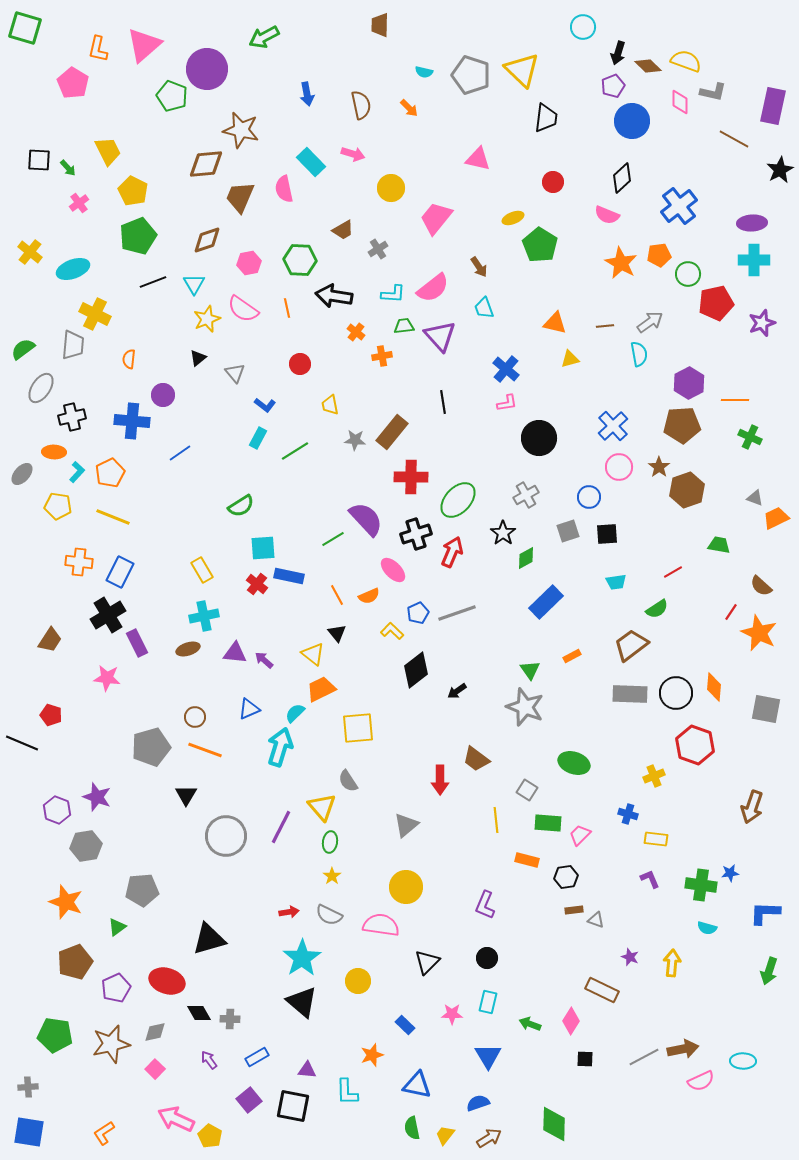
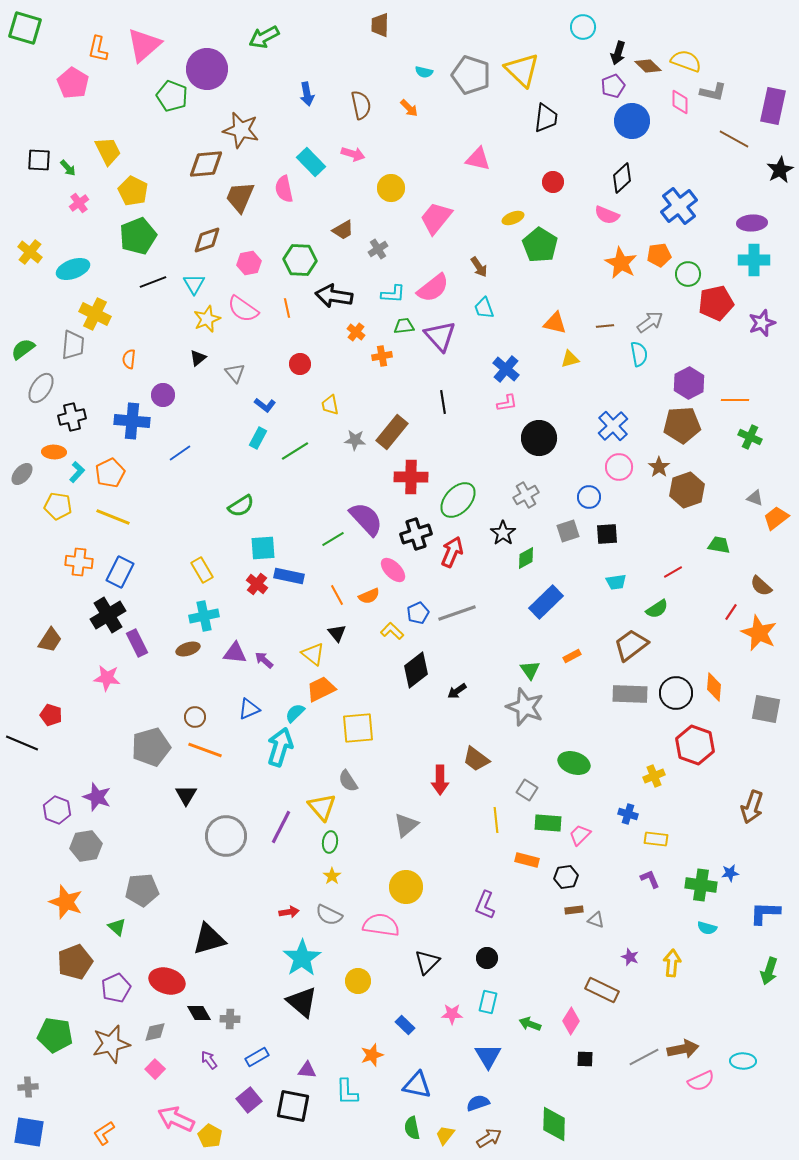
orange trapezoid at (776, 518): rotated 12 degrees counterclockwise
green triangle at (117, 927): rotated 42 degrees counterclockwise
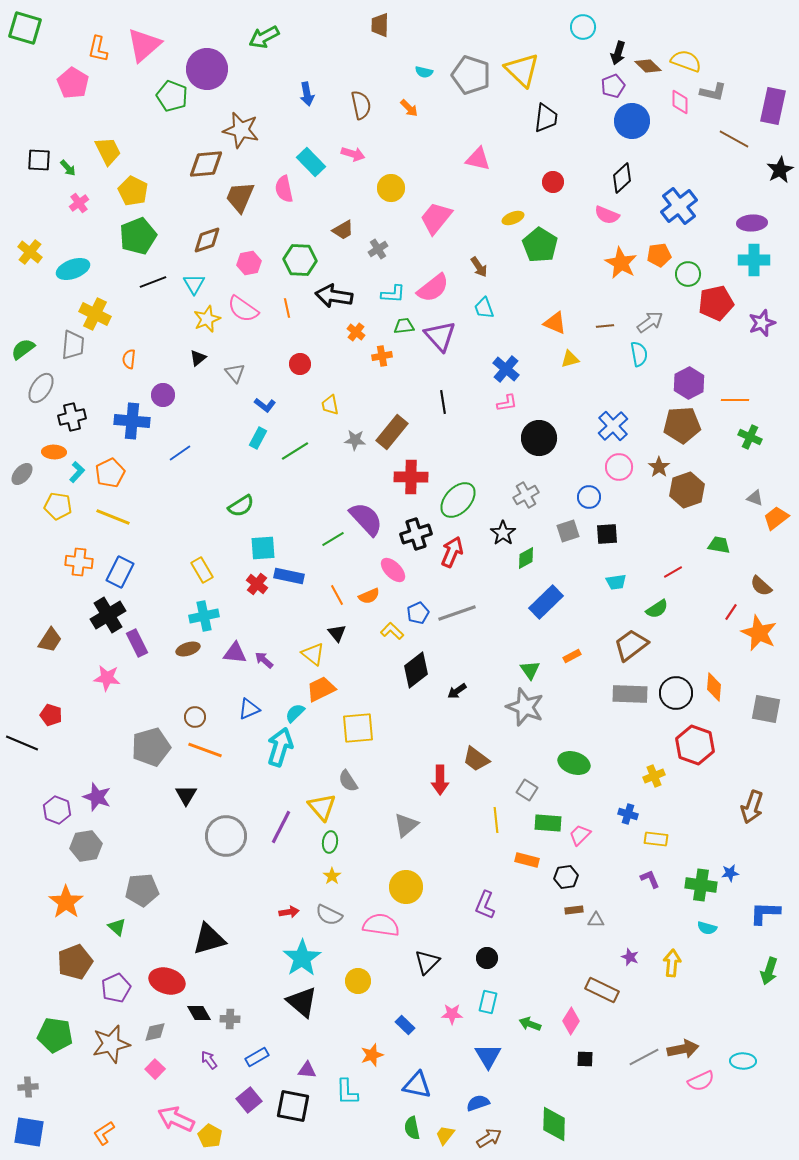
orange triangle at (555, 323): rotated 10 degrees clockwise
orange star at (66, 902): rotated 16 degrees clockwise
gray triangle at (596, 920): rotated 18 degrees counterclockwise
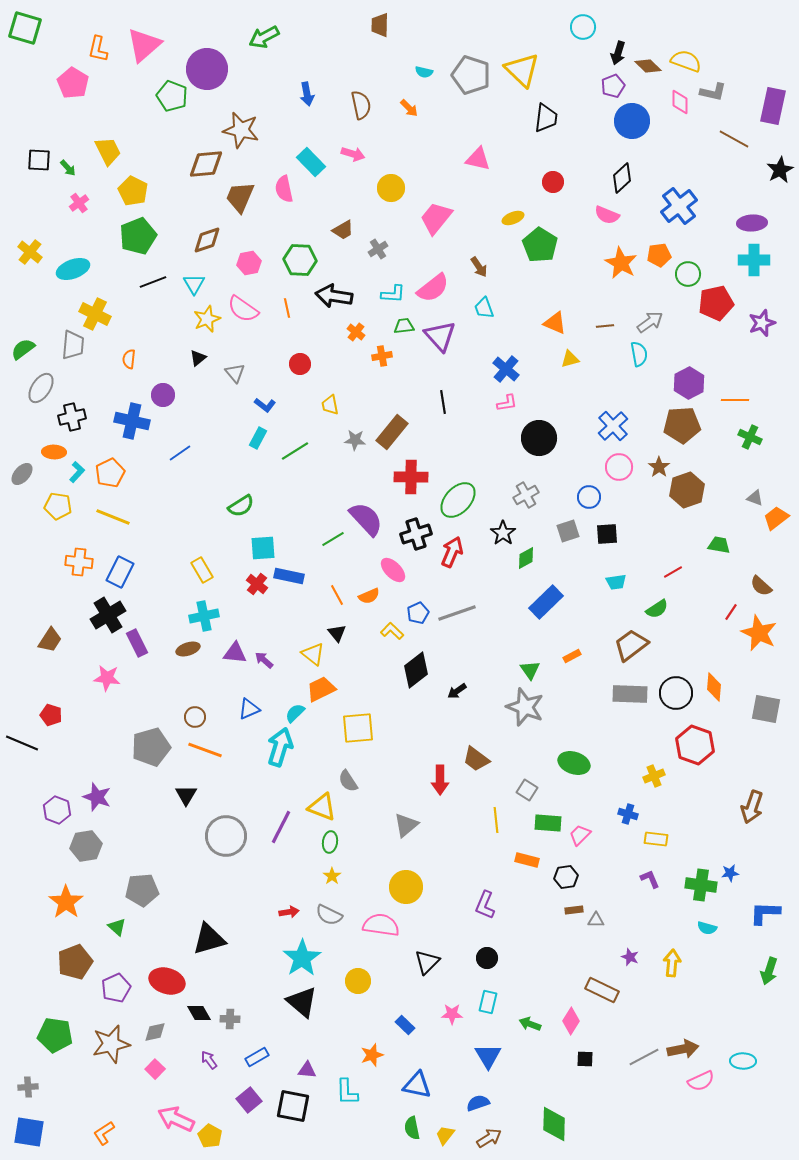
blue cross at (132, 421): rotated 8 degrees clockwise
yellow triangle at (322, 807): rotated 28 degrees counterclockwise
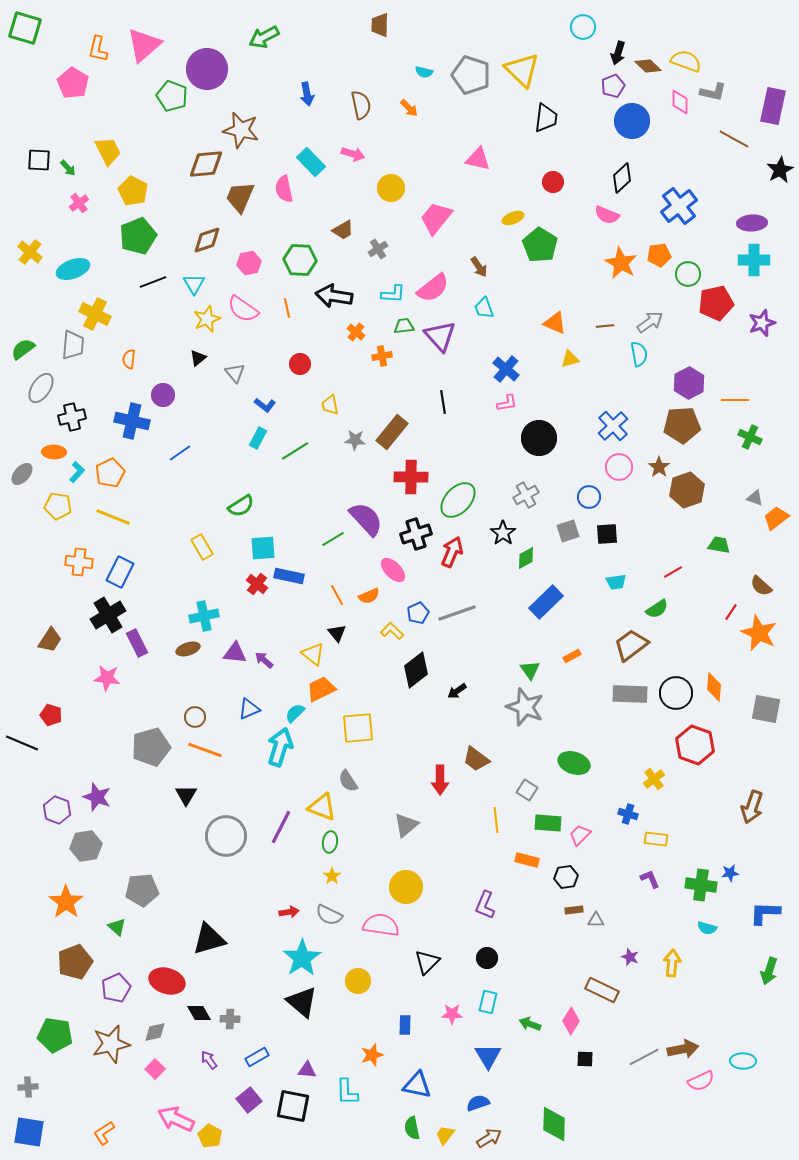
yellow rectangle at (202, 570): moved 23 px up
yellow cross at (654, 776): moved 3 px down; rotated 15 degrees counterclockwise
blue rectangle at (405, 1025): rotated 48 degrees clockwise
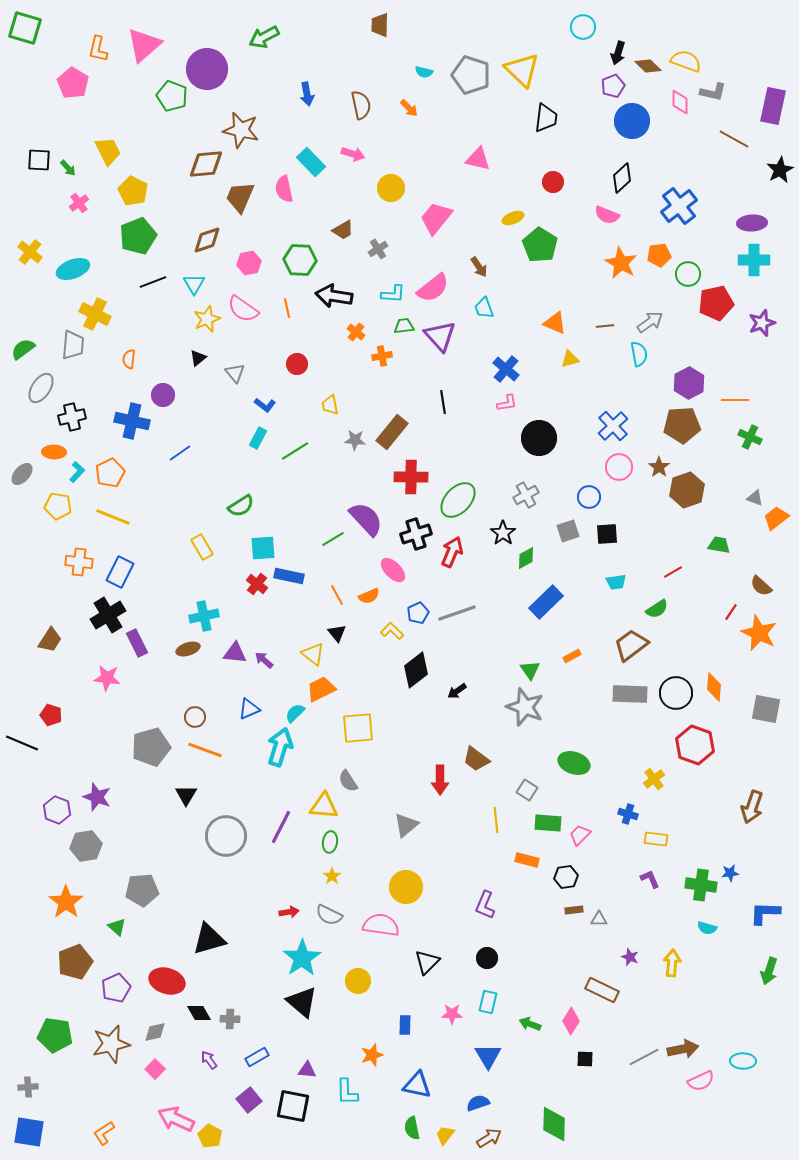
red circle at (300, 364): moved 3 px left
yellow triangle at (322, 807): moved 2 px right, 1 px up; rotated 16 degrees counterclockwise
gray triangle at (596, 920): moved 3 px right, 1 px up
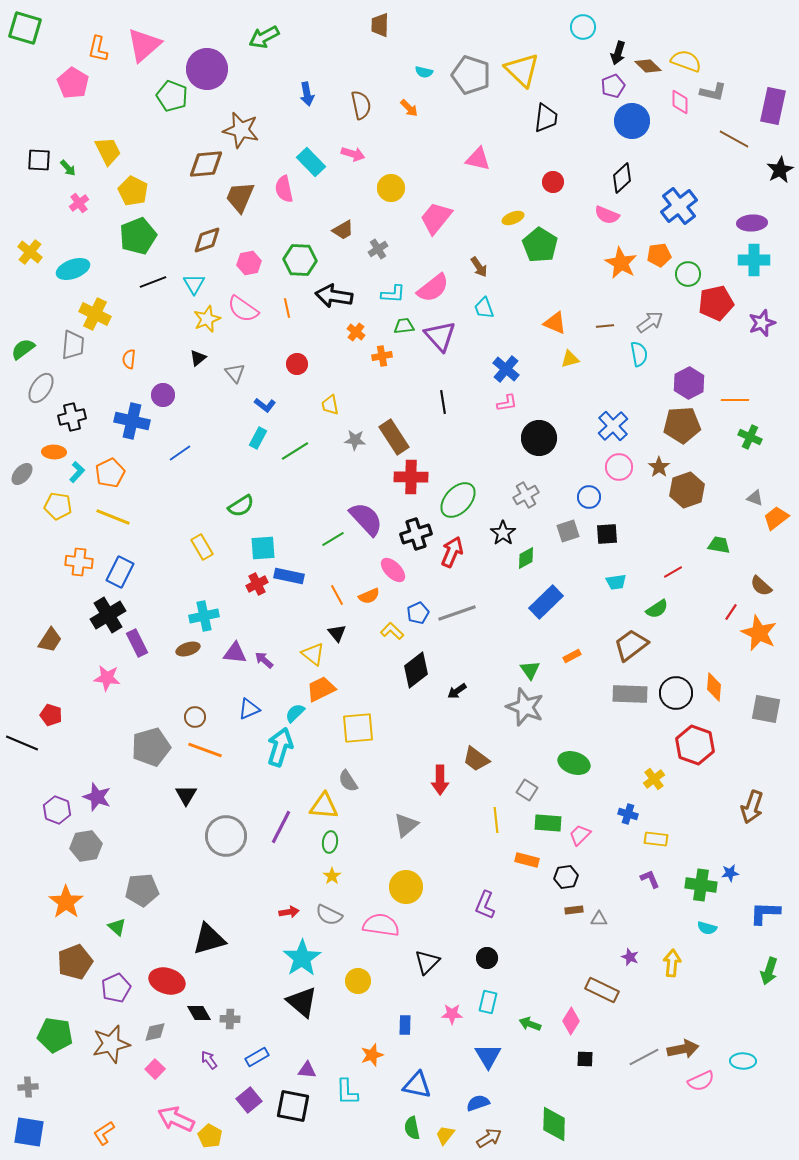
brown rectangle at (392, 432): moved 2 px right, 5 px down; rotated 72 degrees counterclockwise
red cross at (257, 584): rotated 25 degrees clockwise
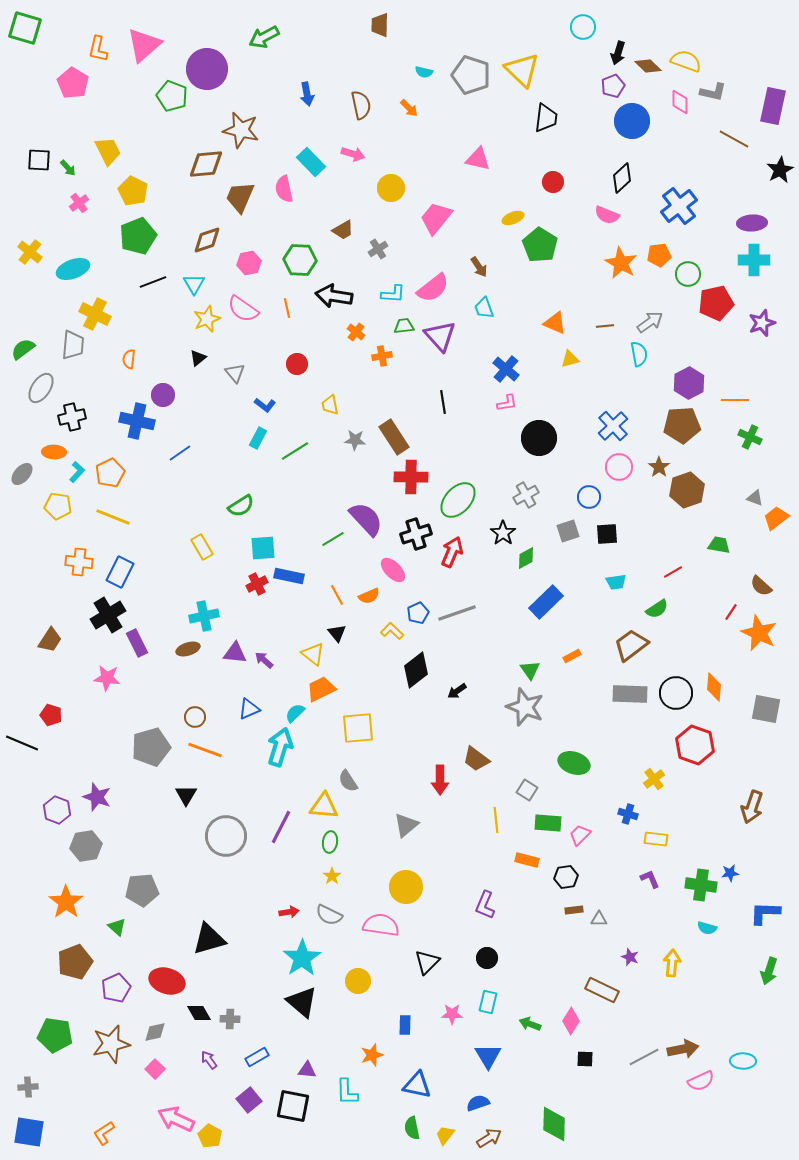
blue cross at (132, 421): moved 5 px right
